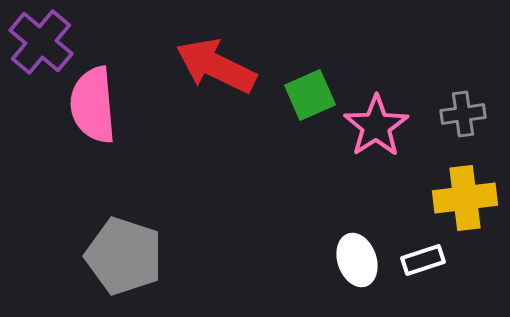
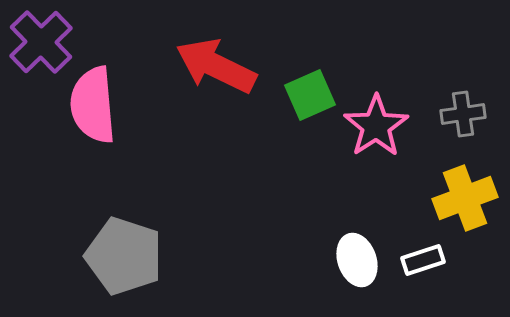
purple cross: rotated 6 degrees clockwise
yellow cross: rotated 14 degrees counterclockwise
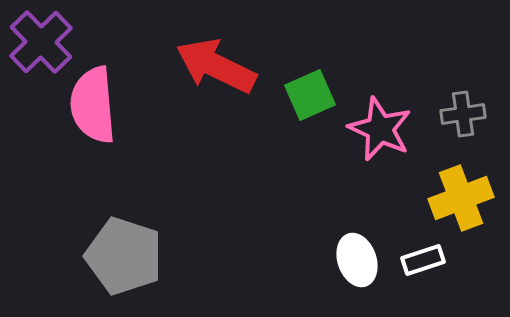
pink star: moved 4 px right, 3 px down; rotated 14 degrees counterclockwise
yellow cross: moved 4 px left
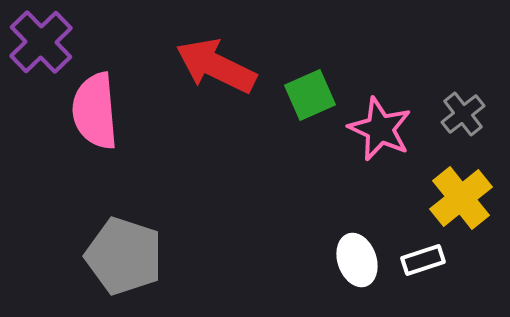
pink semicircle: moved 2 px right, 6 px down
gray cross: rotated 30 degrees counterclockwise
yellow cross: rotated 18 degrees counterclockwise
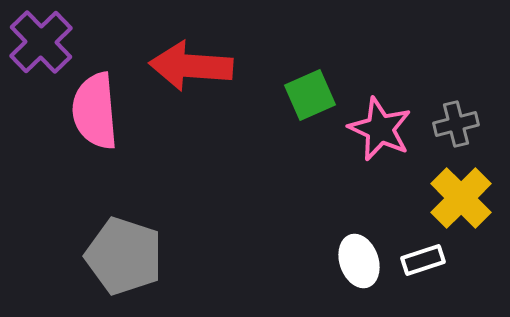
red arrow: moved 25 px left; rotated 22 degrees counterclockwise
gray cross: moved 7 px left, 10 px down; rotated 24 degrees clockwise
yellow cross: rotated 6 degrees counterclockwise
white ellipse: moved 2 px right, 1 px down
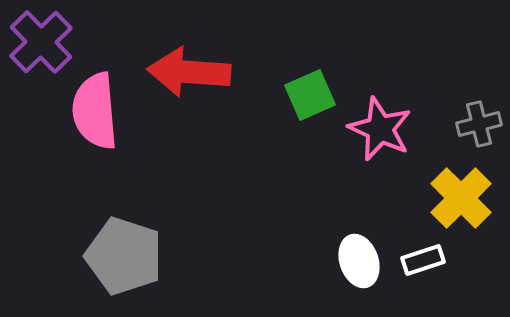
red arrow: moved 2 px left, 6 px down
gray cross: moved 23 px right
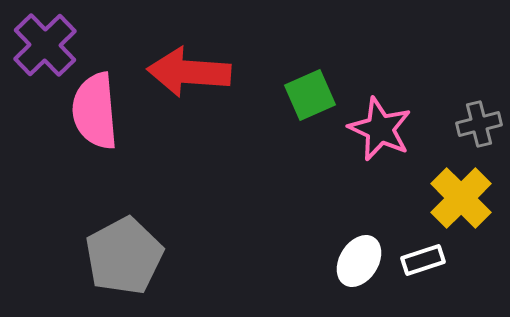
purple cross: moved 4 px right, 3 px down
gray pentagon: rotated 26 degrees clockwise
white ellipse: rotated 51 degrees clockwise
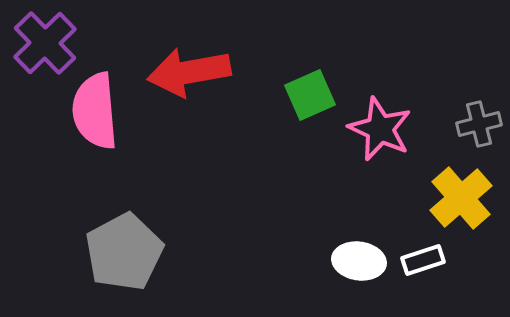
purple cross: moved 2 px up
red arrow: rotated 14 degrees counterclockwise
yellow cross: rotated 4 degrees clockwise
gray pentagon: moved 4 px up
white ellipse: rotated 66 degrees clockwise
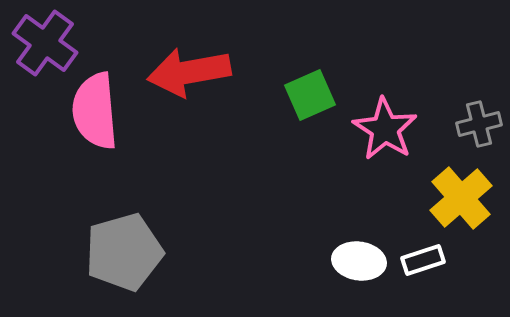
purple cross: rotated 10 degrees counterclockwise
pink star: moved 5 px right; rotated 8 degrees clockwise
gray pentagon: rotated 12 degrees clockwise
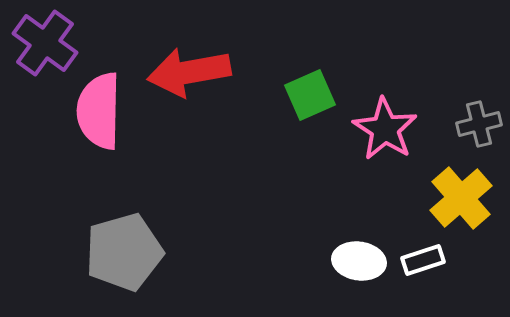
pink semicircle: moved 4 px right; rotated 6 degrees clockwise
